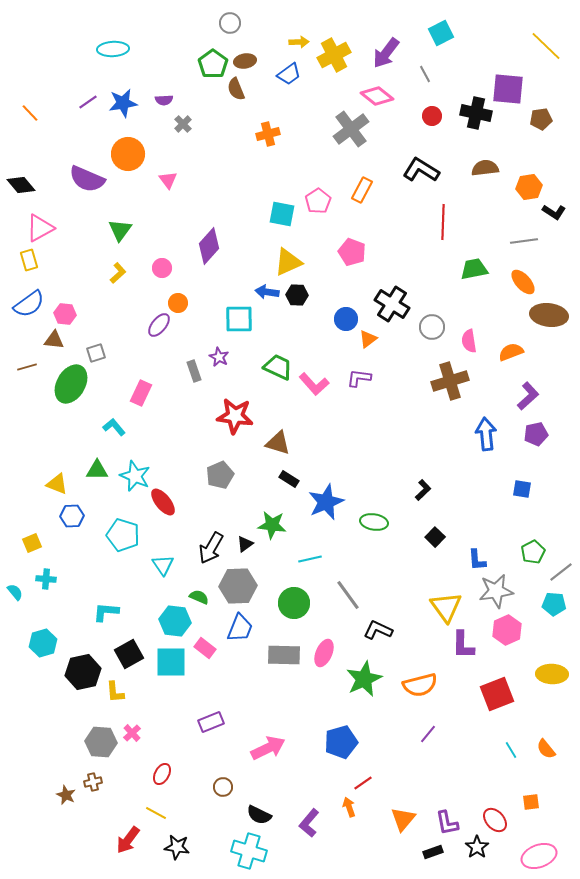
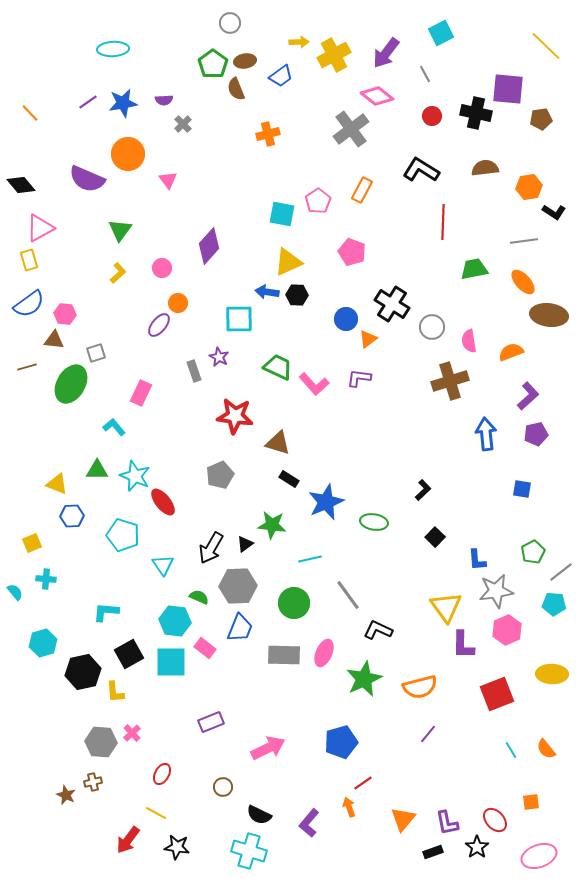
blue trapezoid at (289, 74): moved 8 px left, 2 px down
orange semicircle at (420, 685): moved 2 px down
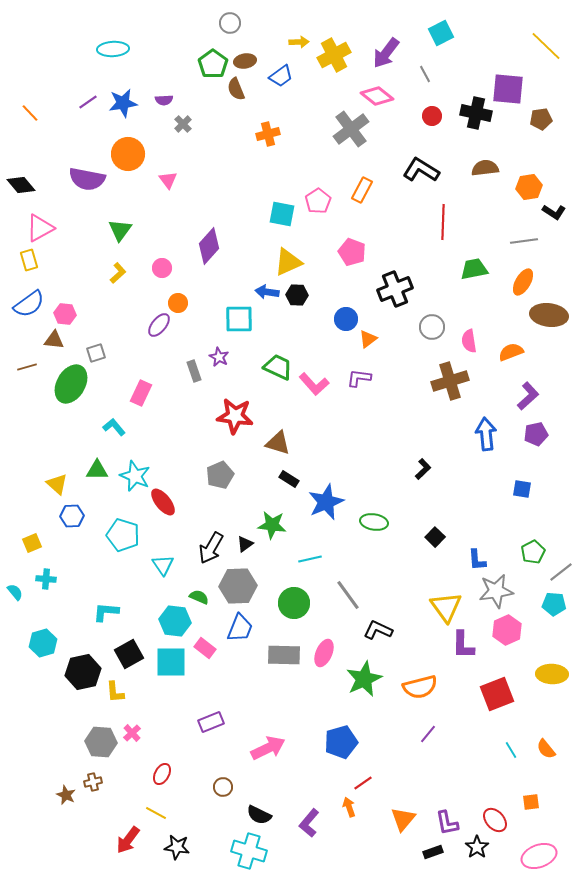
purple semicircle at (87, 179): rotated 12 degrees counterclockwise
orange ellipse at (523, 282): rotated 72 degrees clockwise
black cross at (392, 304): moved 3 px right, 15 px up; rotated 36 degrees clockwise
yellow triangle at (57, 484): rotated 20 degrees clockwise
black L-shape at (423, 490): moved 21 px up
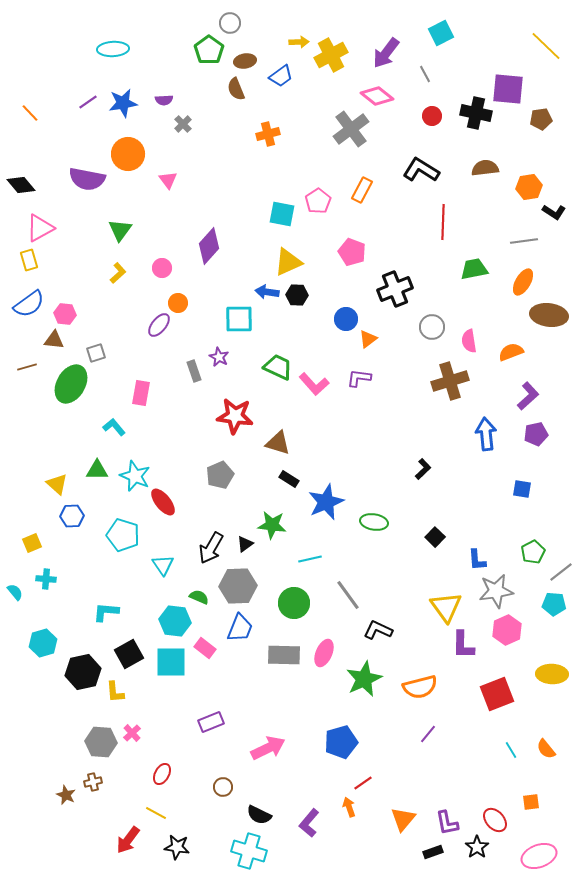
yellow cross at (334, 55): moved 3 px left
green pentagon at (213, 64): moved 4 px left, 14 px up
pink rectangle at (141, 393): rotated 15 degrees counterclockwise
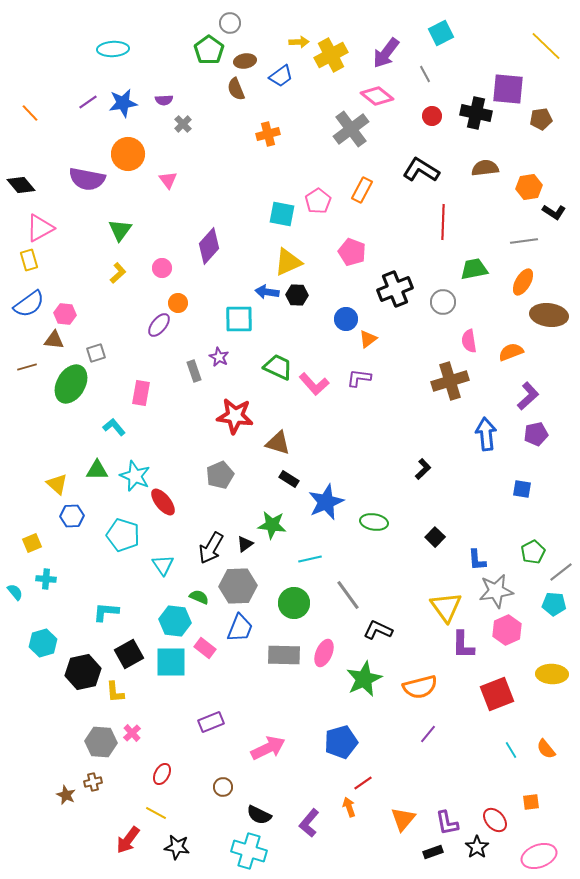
gray circle at (432, 327): moved 11 px right, 25 px up
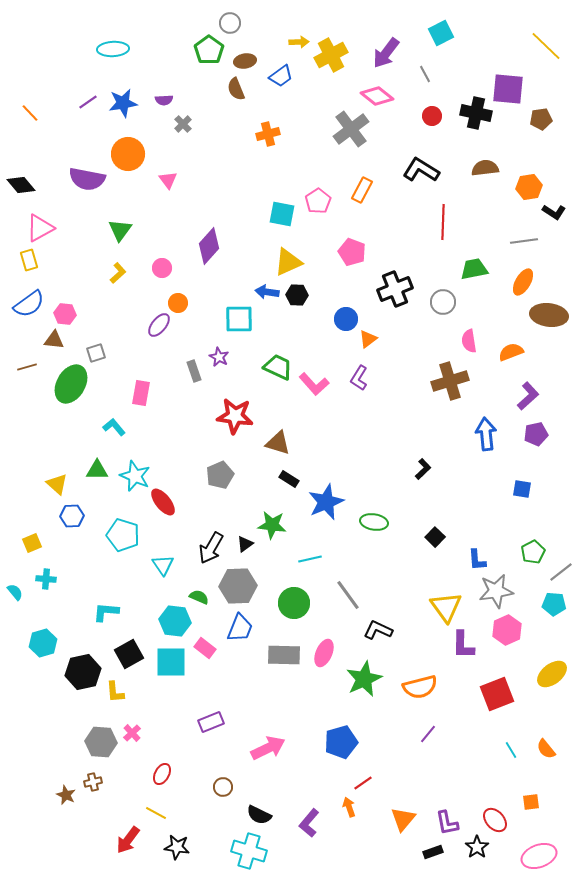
purple L-shape at (359, 378): rotated 65 degrees counterclockwise
yellow ellipse at (552, 674): rotated 40 degrees counterclockwise
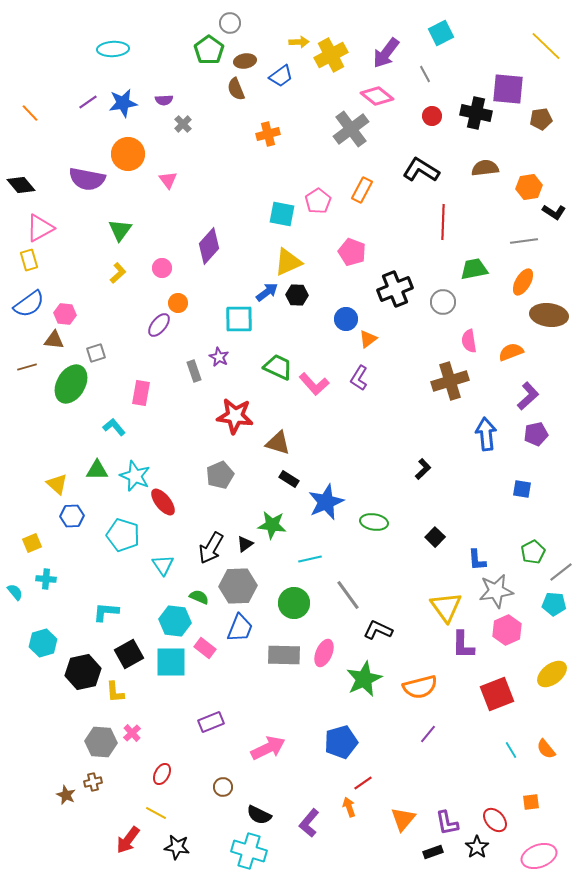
blue arrow at (267, 292): rotated 135 degrees clockwise
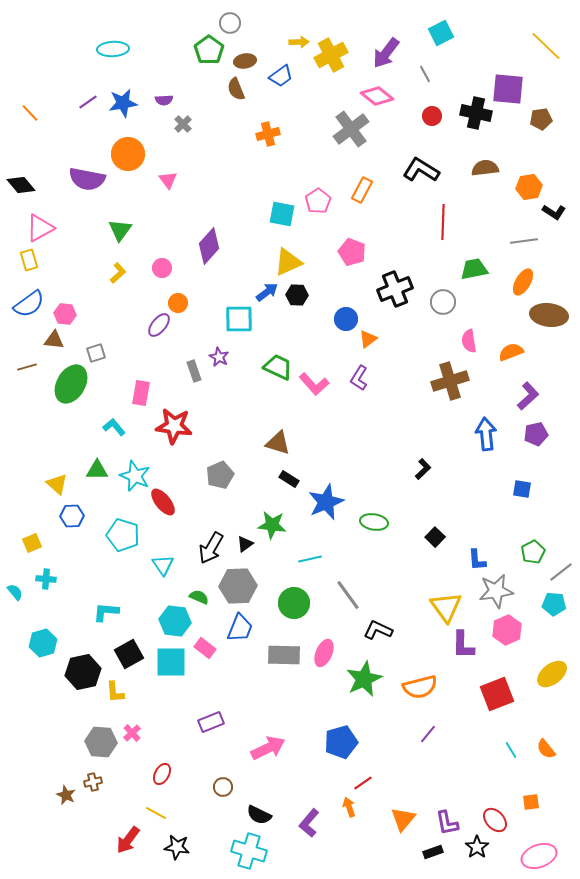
red star at (235, 416): moved 61 px left, 10 px down
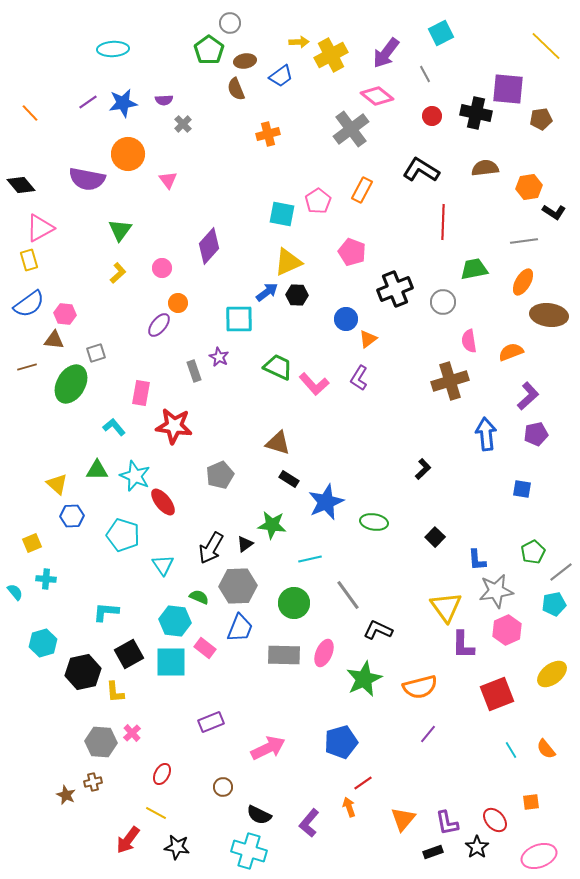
cyan pentagon at (554, 604): rotated 15 degrees counterclockwise
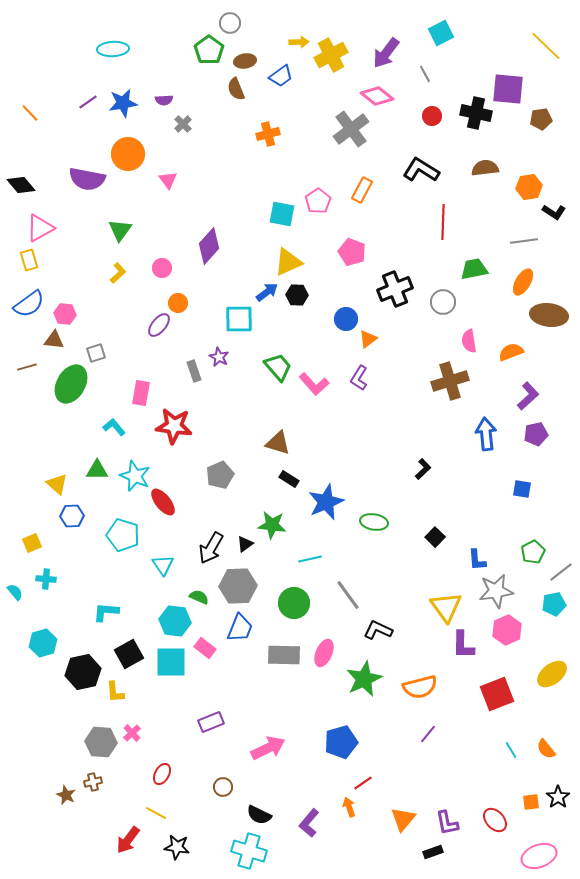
green trapezoid at (278, 367): rotated 24 degrees clockwise
black star at (477, 847): moved 81 px right, 50 px up
